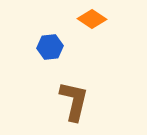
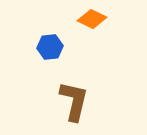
orange diamond: rotated 8 degrees counterclockwise
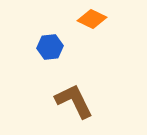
brown L-shape: rotated 39 degrees counterclockwise
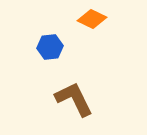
brown L-shape: moved 2 px up
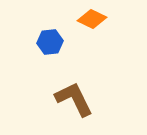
blue hexagon: moved 5 px up
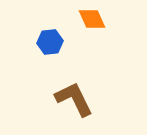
orange diamond: rotated 40 degrees clockwise
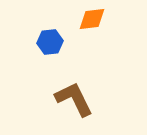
orange diamond: rotated 72 degrees counterclockwise
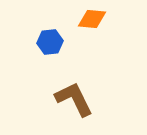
orange diamond: rotated 12 degrees clockwise
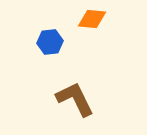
brown L-shape: moved 1 px right
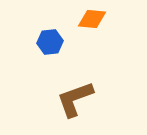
brown L-shape: rotated 84 degrees counterclockwise
